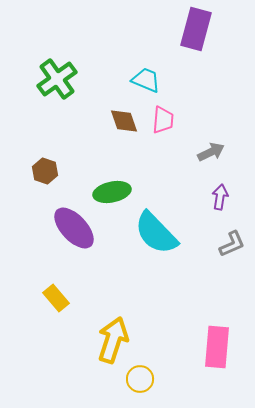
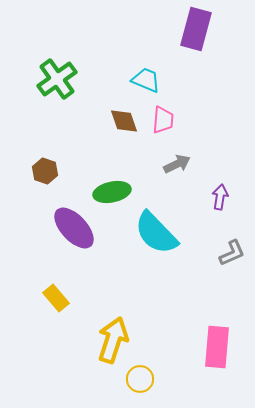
gray arrow: moved 34 px left, 12 px down
gray L-shape: moved 9 px down
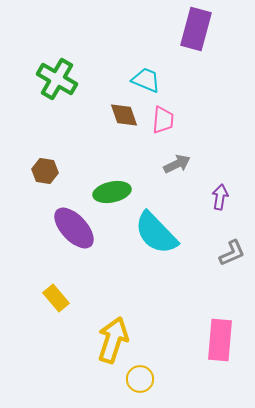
green cross: rotated 24 degrees counterclockwise
brown diamond: moved 6 px up
brown hexagon: rotated 10 degrees counterclockwise
pink rectangle: moved 3 px right, 7 px up
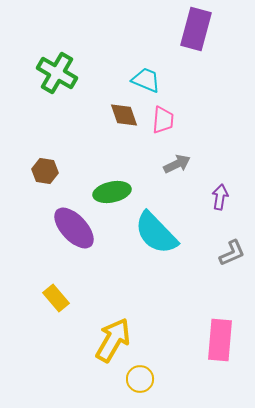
green cross: moved 6 px up
yellow arrow: rotated 12 degrees clockwise
